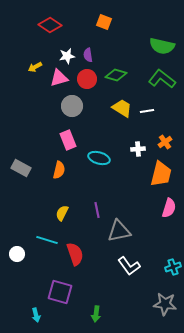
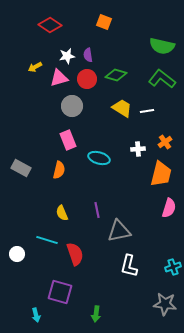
yellow semicircle: rotated 49 degrees counterclockwise
white L-shape: rotated 50 degrees clockwise
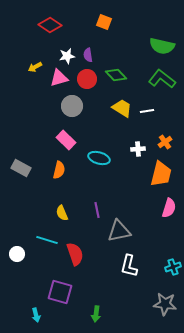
green diamond: rotated 30 degrees clockwise
pink rectangle: moved 2 px left; rotated 24 degrees counterclockwise
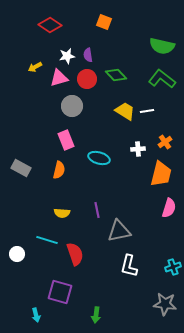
yellow trapezoid: moved 3 px right, 3 px down
pink rectangle: rotated 24 degrees clockwise
yellow semicircle: rotated 63 degrees counterclockwise
green arrow: moved 1 px down
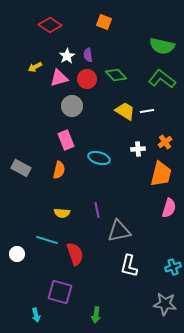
white star: rotated 21 degrees counterclockwise
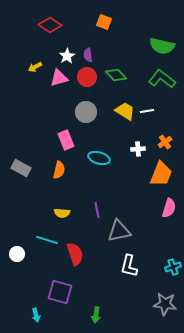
red circle: moved 2 px up
gray circle: moved 14 px right, 6 px down
orange trapezoid: rotated 8 degrees clockwise
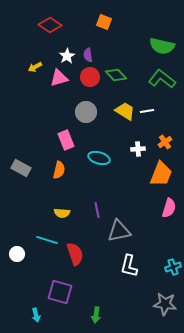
red circle: moved 3 px right
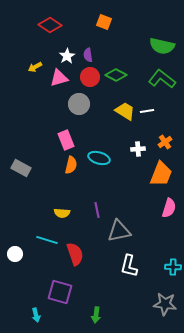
green diamond: rotated 20 degrees counterclockwise
gray circle: moved 7 px left, 8 px up
orange semicircle: moved 12 px right, 5 px up
white circle: moved 2 px left
cyan cross: rotated 21 degrees clockwise
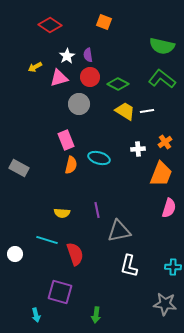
green diamond: moved 2 px right, 9 px down
gray rectangle: moved 2 px left
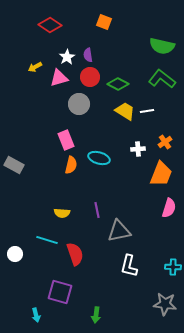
white star: moved 1 px down
gray rectangle: moved 5 px left, 3 px up
